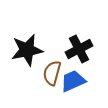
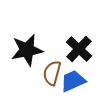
black cross: rotated 20 degrees counterclockwise
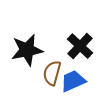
black cross: moved 1 px right, 3 px up
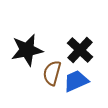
black cross: moved 4 px down
blue trapezoid: moved 3 px right
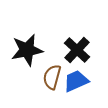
black cross: moved 3 px left
brown semicircle: moved 4 px down
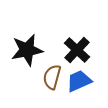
blue trapezoid: moved 3 px right
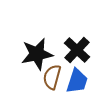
black star: moved 10 px right, 4 px down
blue trapezoid: moved 2 px left; rotated 132 degrees clockwise
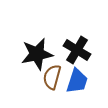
black cross: rotated 12 degrees counterclockwise
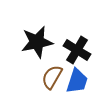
black star: moved 12 px up
brown semicircle: rotated 15 degrees clockwise
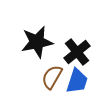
black cross: moved 2 px down; rotated 20 degrees clockwise
